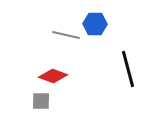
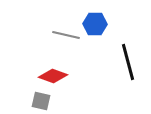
black line: moved 7 px up
gray square: rotated 12 degrees clockwise
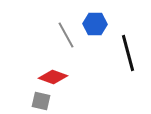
gray line: rotated 48 degrees clockwise
black line: moved 9 px up
red diamond: moved 1 px down
